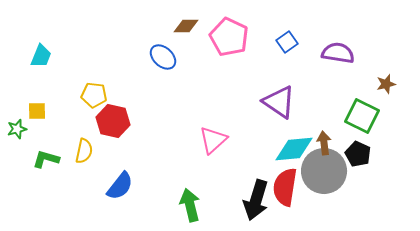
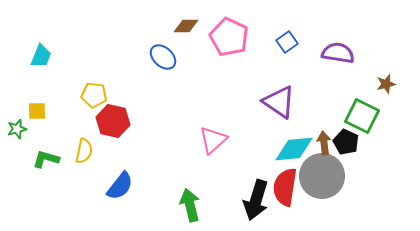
black pentagon: moved 12 px left, 12 px up
gray circle: moved 2 px left, 5 px down
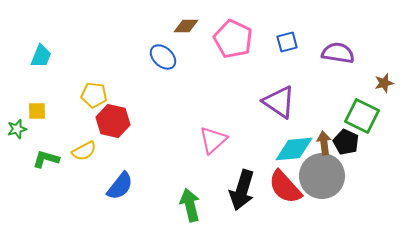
pink pentagon: moved 4 px right, 2 px down
blue square: rotated 20 degrees clockwise
brown star: moved 2 px left, 1 px up
yellow semicircle: rotated 50 degrees clockwise
red semicircle: rotated 51 degrees counterclockwise
black arrow: moved 14 px left, 10 px up
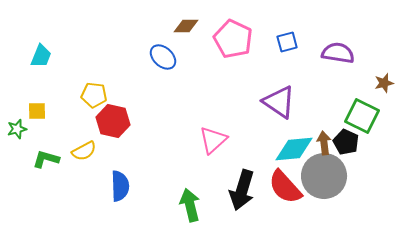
gray circle: moved 2 px right
blue semicircle: rotated 40 degrees counterclockwise
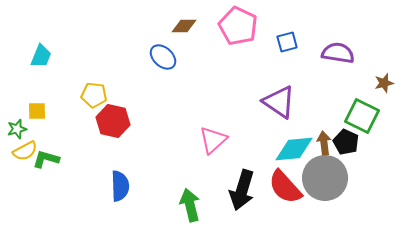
brown diamond: moved 2 px left
pink pentagon: moved 5 px right, 13 px up
yellow semicircle: moved 59 px left
gray circle: moved 1 px right, 2 px down
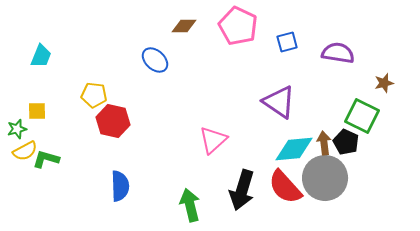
blue ellipse: moved 8 px left, 3 px down
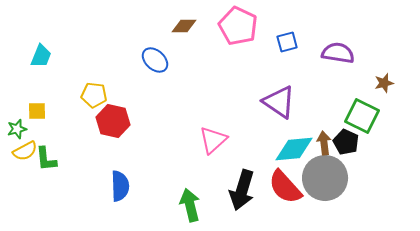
green L-shape: rotated 112 degrees counterclockwise
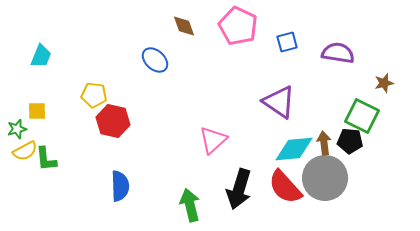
brown diamond: rotated 70 degrees clockwise
black pentagon: moved 4 px right, 1 px up; rotated 20 degrees counterclockwise
black arrow: moved 3 px left, 1 px up
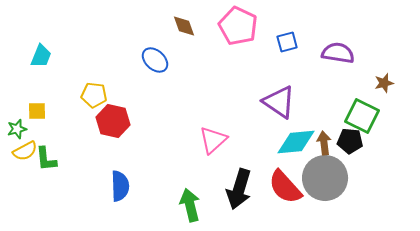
cyan diamond: moved 2 px right, 7 px up
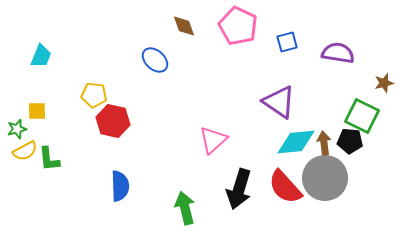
green L-shape: moved 3 px right
green arrow: moved 5 px left, 3 px down
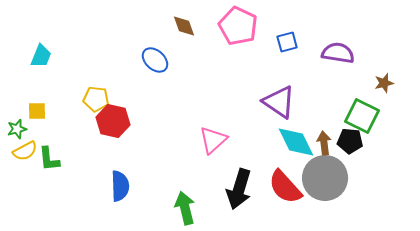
yellow pentagon: moved 2 px right, 4 px down
cyan diamond: rotated 69 degrees clockwise
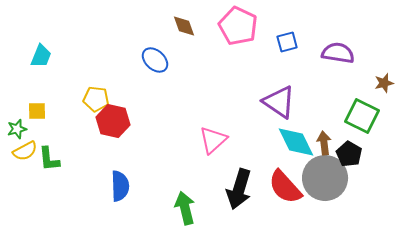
black pentagon: moved 1 px left, 13 px down; rotated 25 degrees clockwise
